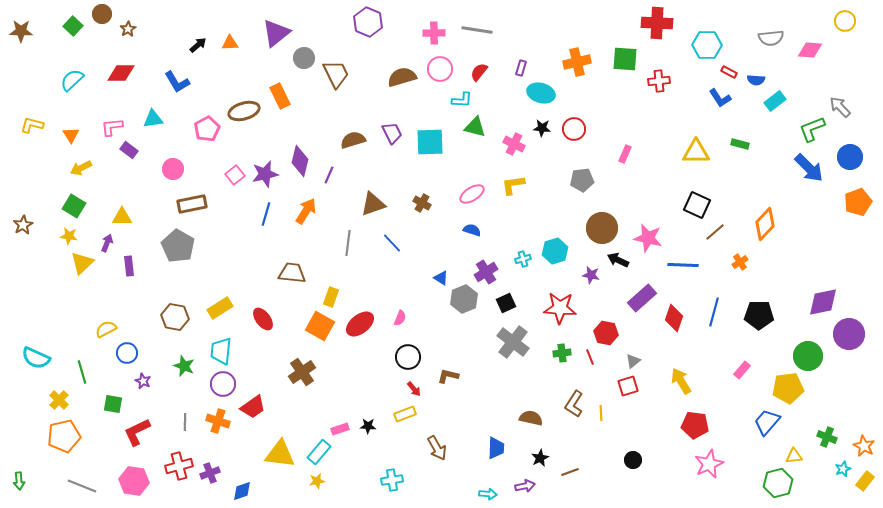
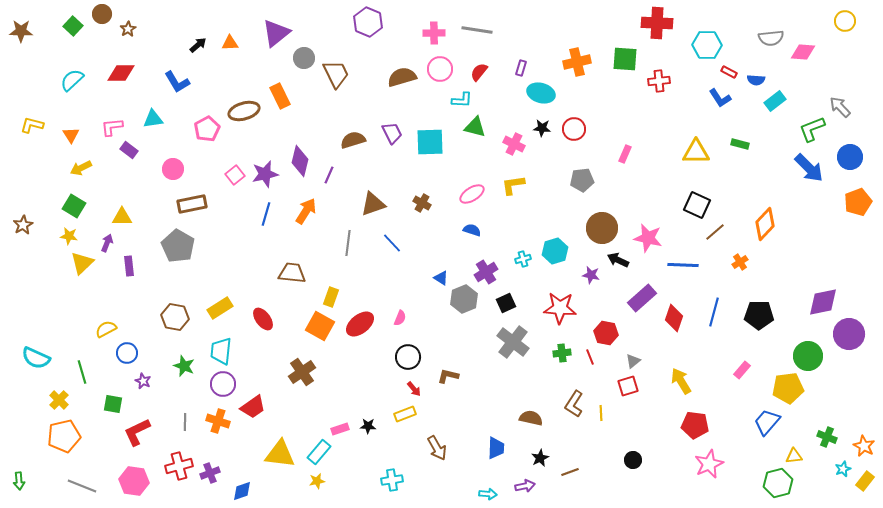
pink diamond at (810, 50): moved 7 px left, 2 px down
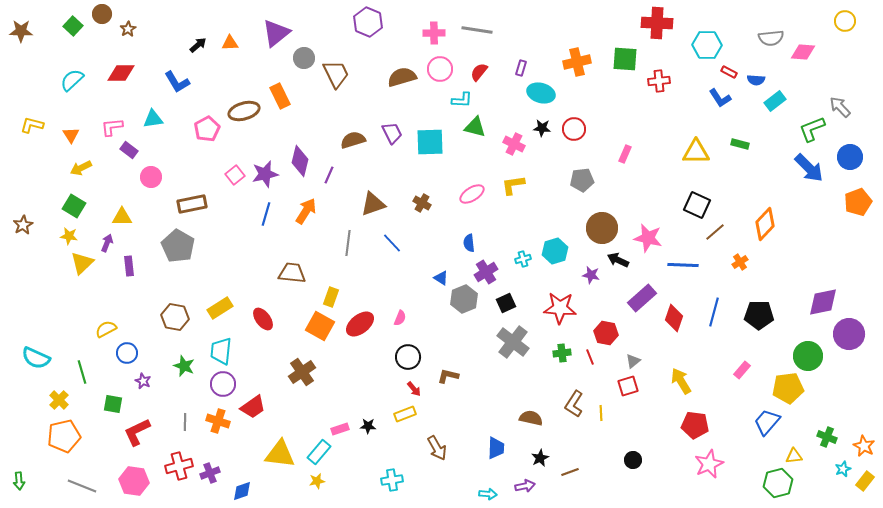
pink circle at (173, 169): moved 22 px left, 8 px down
blue semicircle at (472, 230): moved 3 px left, 13 px down; rotated 114 degrees counterclockwise
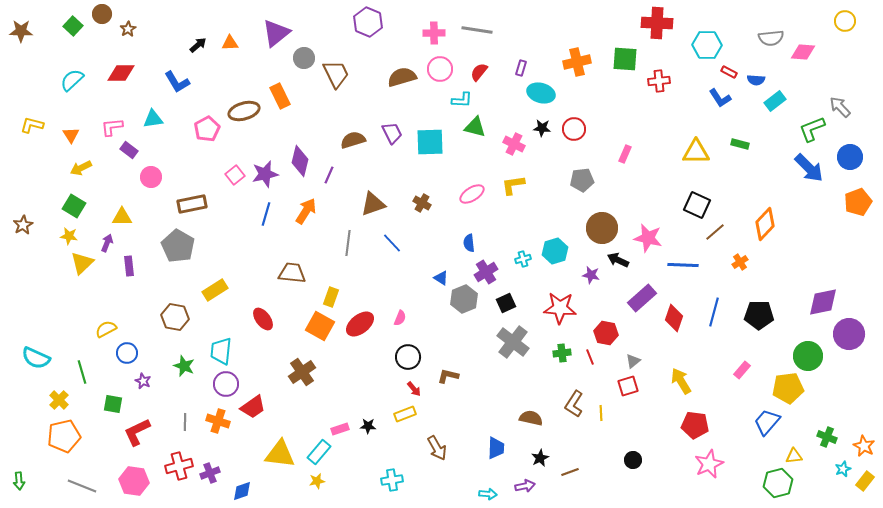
yellow rectangle at (220, 308): moved 5 px left, 18 px up
purple circle at (223, 384): moved 3 px right
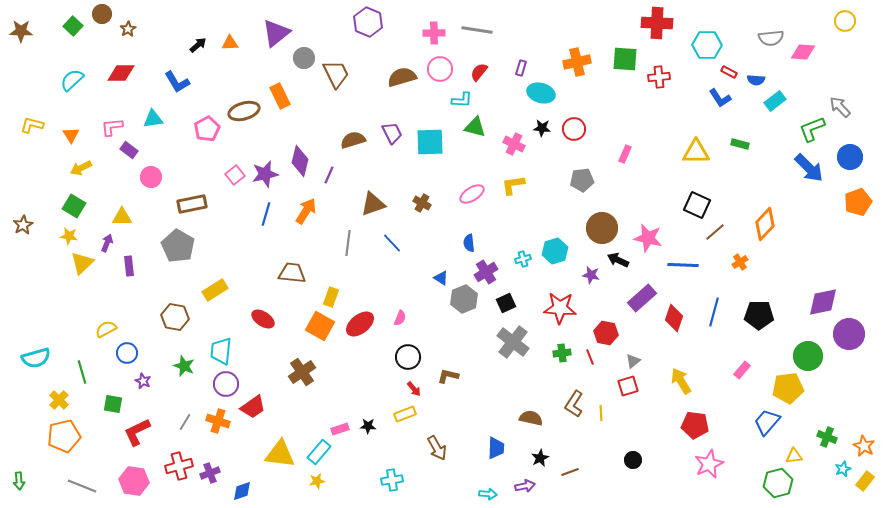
red cross at (659, 81): moved 4 px up
red ellipse at (263, 319): rotated 20 degrees counterclockwise
cyan semicircle at (36, 358): rotated 40 degrees counterclockwise
gray line at (185, 422): rotated 30 degrees clockwise
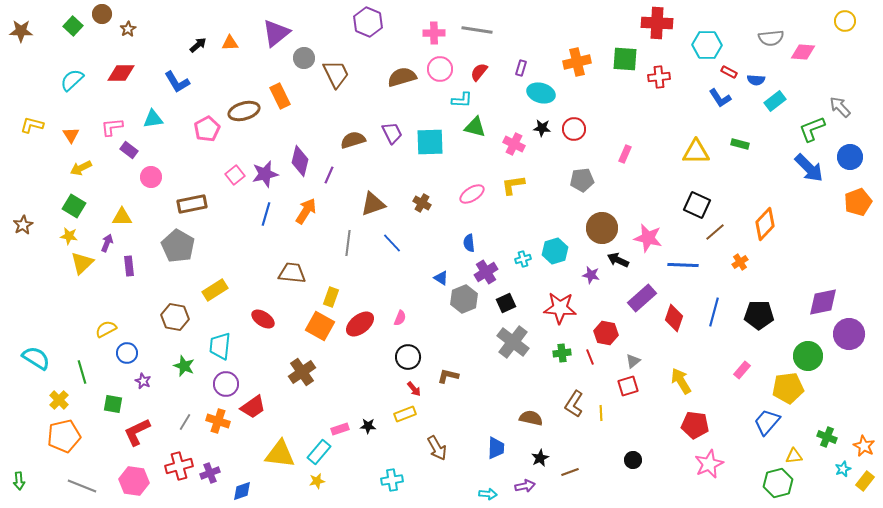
cyan trapezoid at (221, 351): moved 1 px left, 5 px up
cyan semicircle at (36, 358): rotated 132 degrees counterclockwise
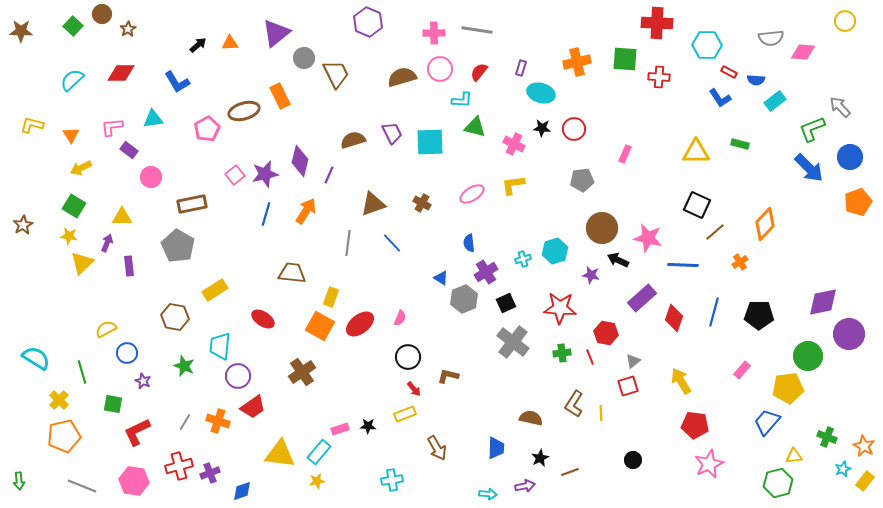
red cross at (659, 77): rotated 10 degrees clockwise
purple circle at (226, 384): moved 12 px right, 8 px up
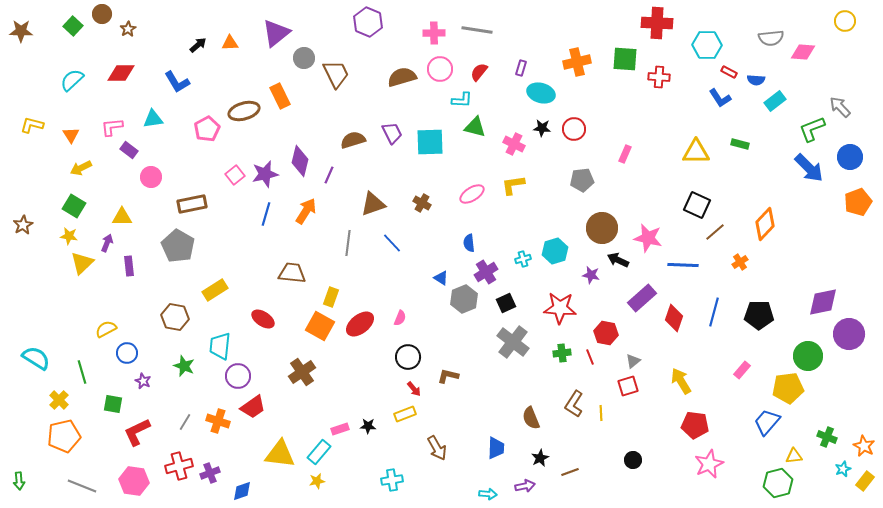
brown semicircle at (531, 418): rotated 125 degrees counterclockwise
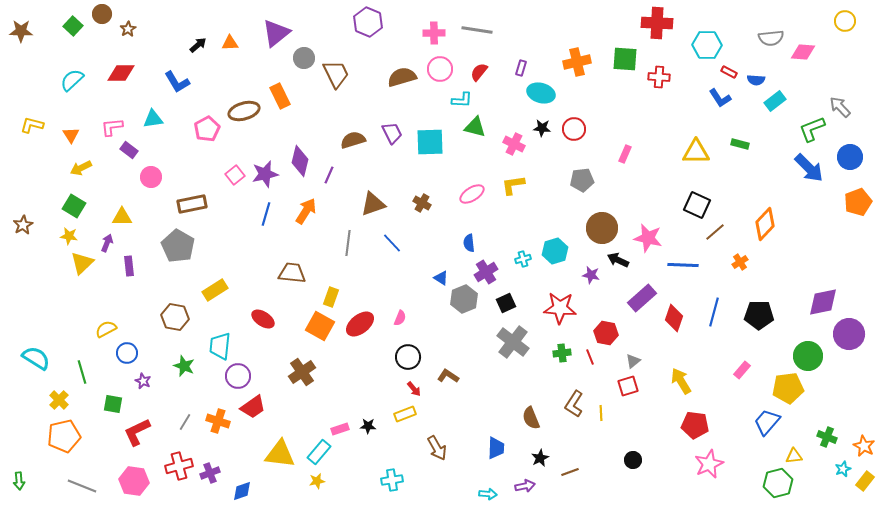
brown L-shape at (448, 376): rotated 20 degrees clockwise
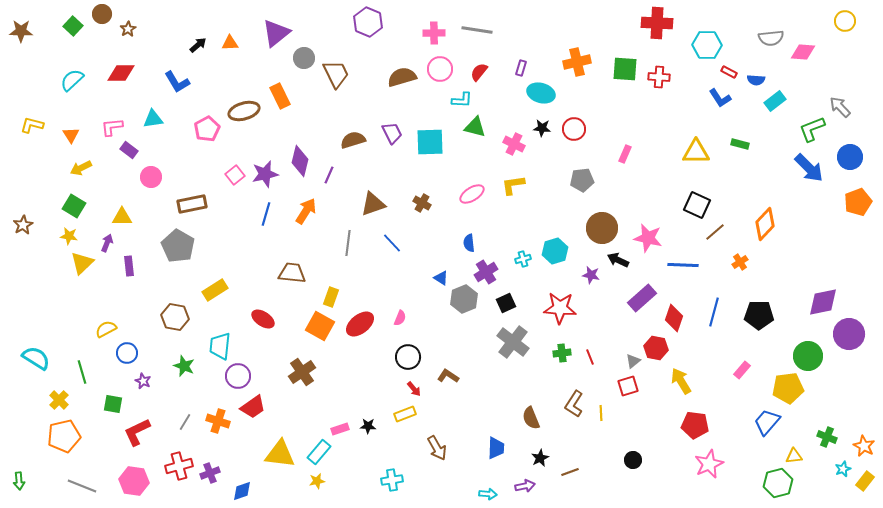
green square at (625, 59): moved 10 px down
red hexagon at (606, 333): moved 50 px right, 15 px down
